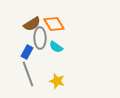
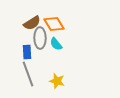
brown semicircle: moved 1 px up
cyan semicircle: moved 3 px up; rotated 16 degrees clockwise
blue rectangle: rotated 32 degrees counterclockwise
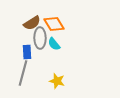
cyan semicircle: moved 2 px left
gray line: moved 5 px left, 1 px up; rotated 35 degrees clockwise
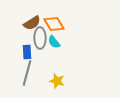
cyan semicircle: moved 2 px up
gray line: moved 4 px right
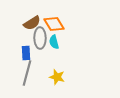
cyan semicircle: rotated 24 degrees clockwise
blue rectangle: moved 1 px left, 1 px down
yellow star: moved 4 px up
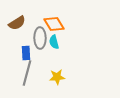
brown semicircle: moved 15 px left
yellow star: rotated 21 degrees counterclockwise
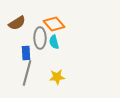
orange diamond: rotated 10 degrees counterclockwise
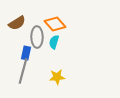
orange diamond: moved 1 px right
gray ellipse: moved 3 px left, 1 px up
cyan semicircle: rotated 32 degrees clockwise
blue rectangle: rotated 16 degrees clockwise
gray line: moved 4 px left, 2 px up
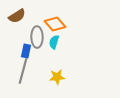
brown semicircle: moved 7 px up
blue rectangle: moved 2 px up
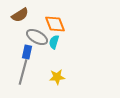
brown semicircle: moved 3 px right, 1 px up
orange diamond: rotated 20 degrees clockwise
gray ellipse: rotated 60 degrees counterclockwise
blue rectangle: moved 1 px right, 1 px down
gray line: moved 1 px down
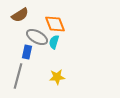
gray line: moved 5 px left, 4 px down
